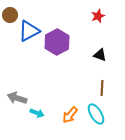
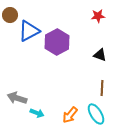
red star: rotated 16 degrees clockwise
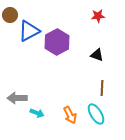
black triangle: moved 3 px left
gray arrow: rotated 18 degrees counterclockwise
orange arrow: rotated 66 degrees counterclockwise
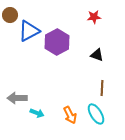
red star: moved 4 px left, 1 px down
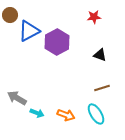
black triangle: moved 3 px right
brown line: rotated 70 degrees clockwise
gray arrow: rotated 30 degrees clockwise
orange arrow: moved 4 px left; rotated 42 degrees counterclockwise
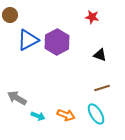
red star: moved 2 px left; rotated 16 degrees clockwise
blue triangle: moved 1 px left, 9 px down
cyan arrow: moved 1 px right, 3 px down
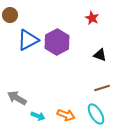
red star: moved 1 px down; rotated 16 degrees clockwise
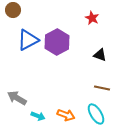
brown circle: moved 3 px right, 5 px up
brown line: rotated 28 degrees clockwise
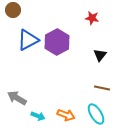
red star: rotated 16 degrees counterclockwise
black triangle: rotated 48 degrees clockwise
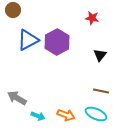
brown line: moved 1 px left, 3 px down
cyan ellipse: rotated 35 degrees counterclockwise
